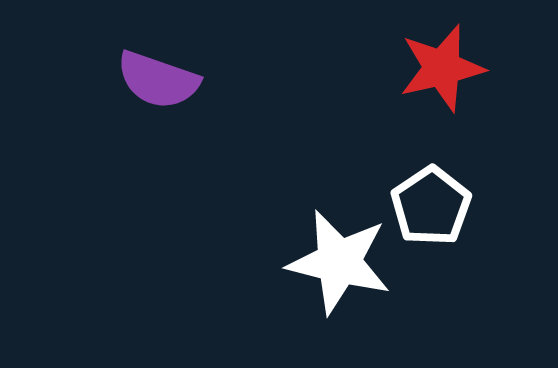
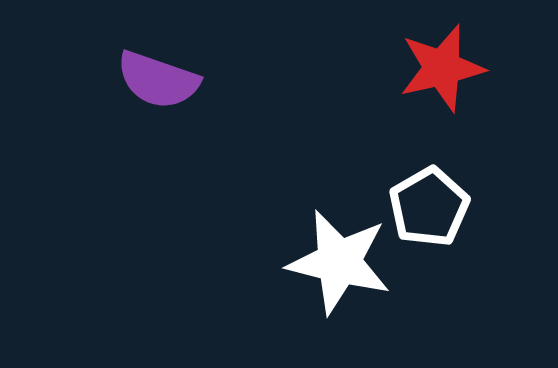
white pentagon: moved 2 px left, 1 px down; rotated 4 degrees clockwise
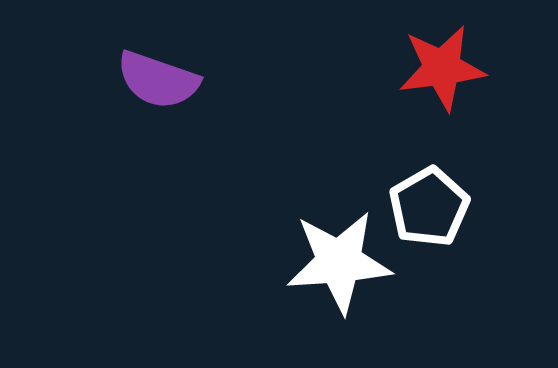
red star: rotated 6 degrees clockwise
white star: rotated 18 degrees counterclockwise
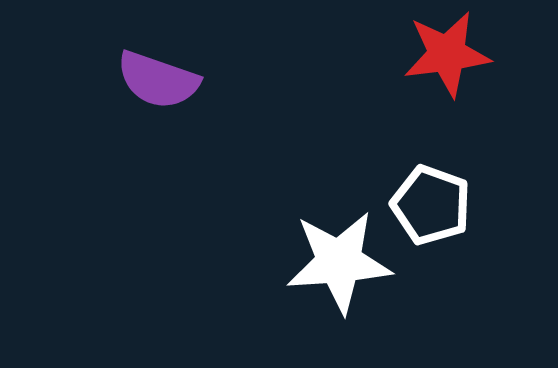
red star: moved 5 px right, 14 px up
white pentagon: moved 2 px right, 2 px up; rotated 22 degrees counterclockwise
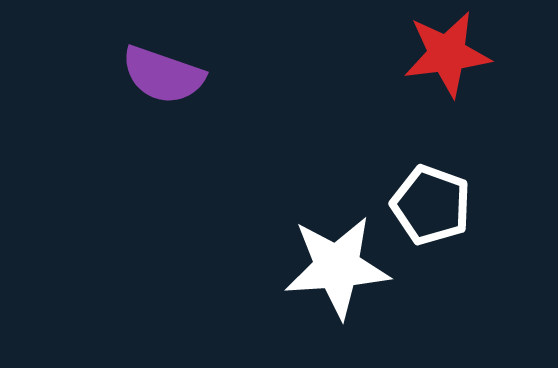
purple semicircle: moved 5 px right, 5 px up
white star: moved 2 px left, 5 px down
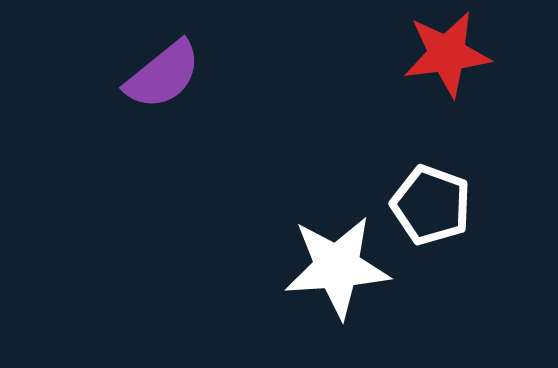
purple semicircle: rotated 58 degrees counterclockwise
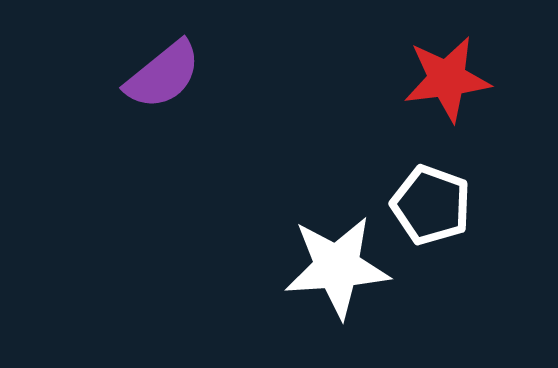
red star: moved 25 px down
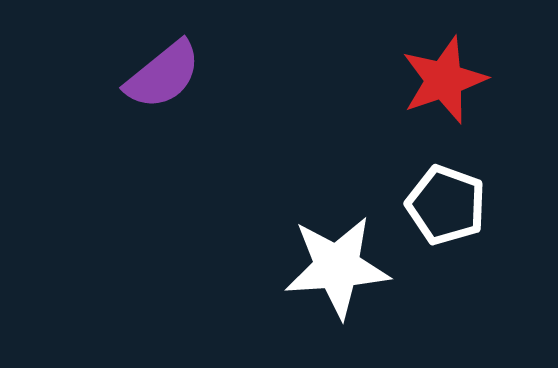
red star: moved 3 px left, 1 px down; rotated 12 degrees counterclockwise
white pentagon: moved 15 px right
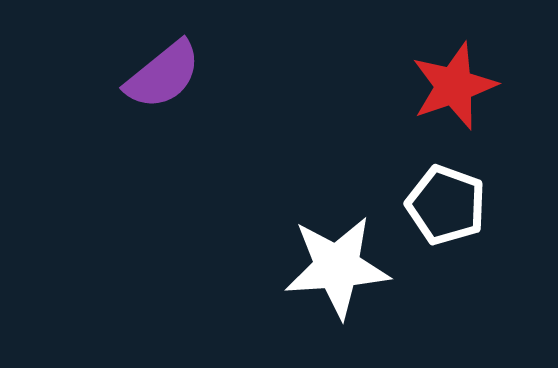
red star: moved 10 px right, 6 px down
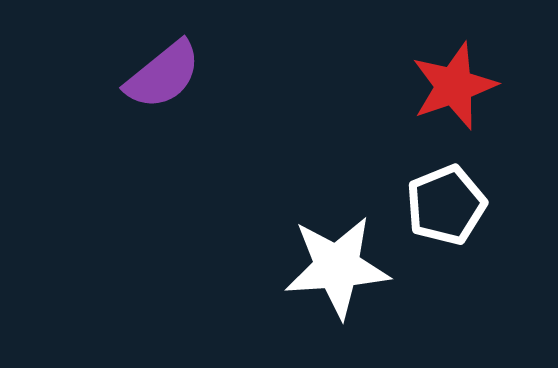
white pentagon: rotated 30 degrees clockwise
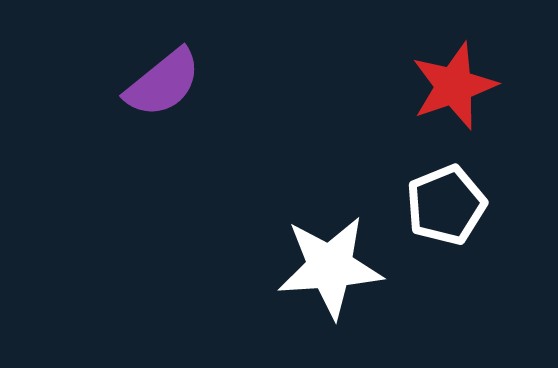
purple semicircle: moved 8 px down
white star: moved 7 px left
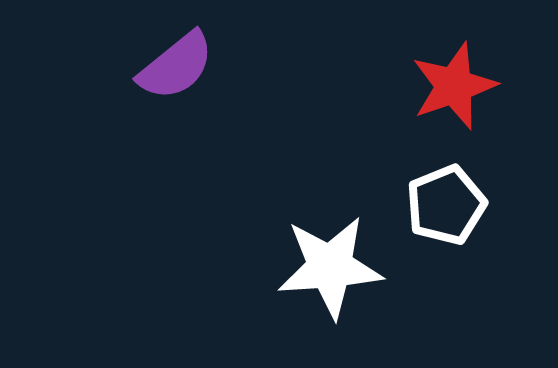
purple semicircle: moved 13 px right, 17 px up
